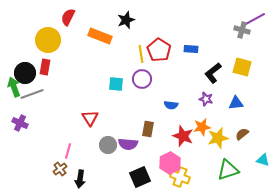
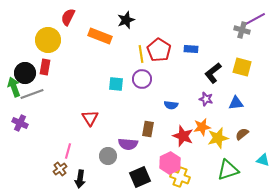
gray circle: moved 11 px down
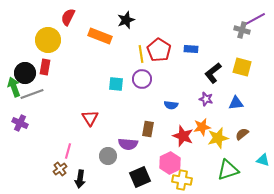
yellow cross: moved 2 px right, 3 px down; rotated 12 degrees counterclockwise
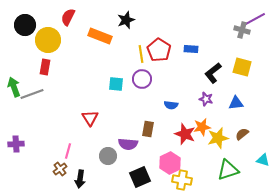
black circle: moved 48 px up
purple cross: moved 4 px left, 21 px down; rotated 28 degrees counterclockwise
red star: moved 2 px right, 2 px up
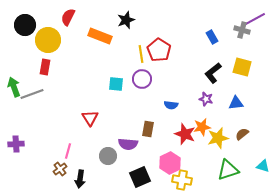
blue rectangle: moved 21 px right, 12 px up; rotated 56 degrees clockwise
cyan triangle: moved 6 px down
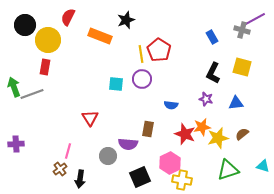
black L-shape: rotated 25 degrees counterclockwise
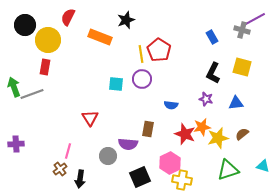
orange rectangle: moved 1 px down
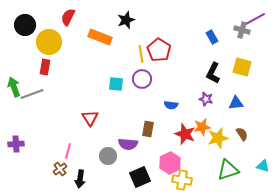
yellow circle: moved 1 px right, 2 px down
brown semicircle: rotated 96 degrees clockwise
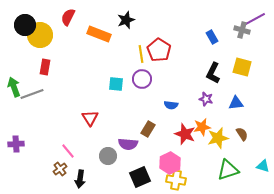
orange rectangle: moved 1 px left, 3 px up
yellow circle: moved 9 px left, 7 px up
brown rectangle: rotated 21 degrees clockwise
pink line: rotated 56 degrees counterclockwise
yellow cross: moved 6 px left
